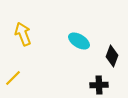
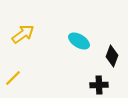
yellow arrow: rotated 75 degrees clockwise
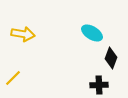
yellow arrow: rotated 45 degrees clockwise
cyan ellipse: moved 13 px right, 8 px up
black diamond: moved 1 px left, 2 px down
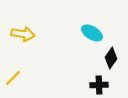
black diamond: rotated 15 degrees clockwise
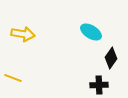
cyan ellipse: moved 1 px left, 1 px up
yellow line: rotated 66 degrees clockwise
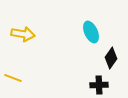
cyan ellipse: rotated 35 degrees clockwise
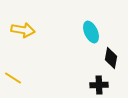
yellow arrow: moved 4 px up
black diamond: rotated 25 degrees counterclockwise
yellow line: rotated 12 degrees clockwise
